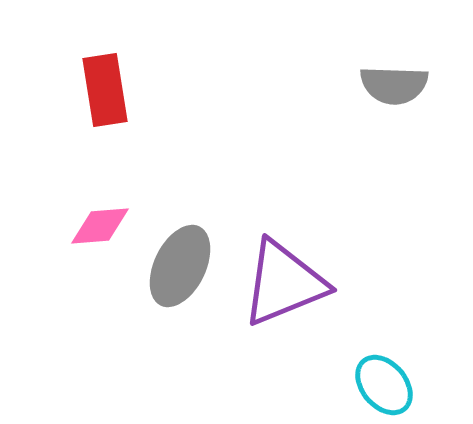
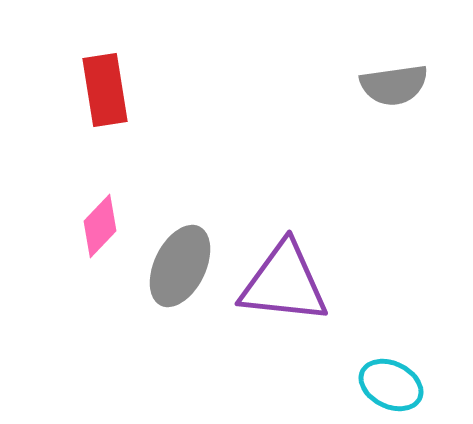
gray semicircle: rotated 10 degrees counterclockwise
pink diamond: rotated 42 degrees counterclockwise
purple triangle: rotated 28 degrees clockwise
cyan ellipse: moved 7 px right; rotated 24 degrees counterclockwise
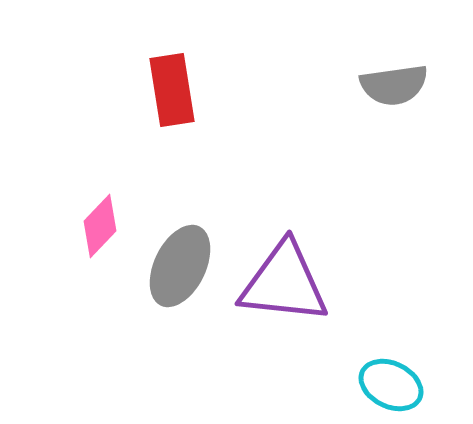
red rectangle: moved 67 px right
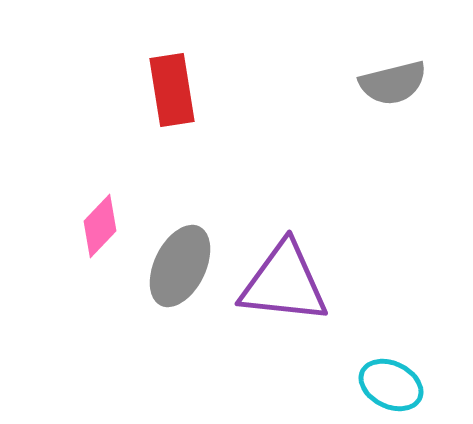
gray semicircle: moved 1 px left, 2 px up; rotated 6 degrees counterclockwise
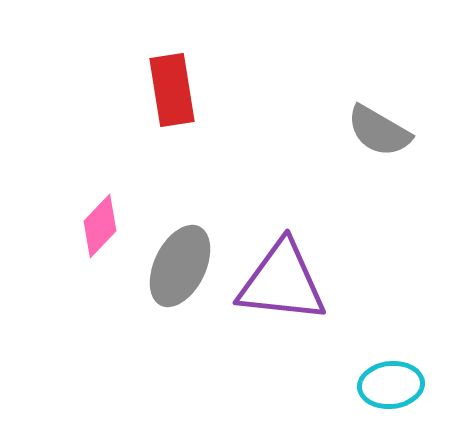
gray semicircle: moved 14 px left, 48 px down; rotated 44 degrees clockwise
purple triangle: moved 2 px left, 1 px up
cyan ellipse: rotated 32 degrees counterclockwise
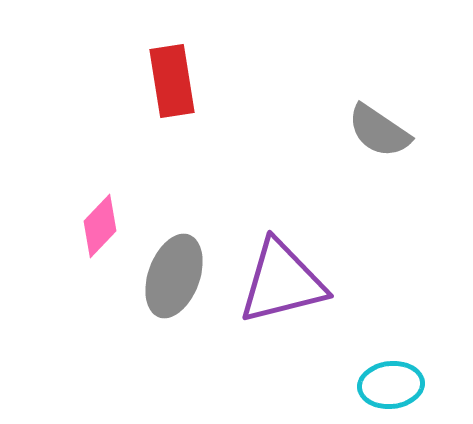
red rectangle: moved 9 px up
gray semicircle: rotated 4 degrees clockwise
gray ellipse: moved 6 px left, 10 px down; rotated 6 degrees counterclockwise
purple triangle: rotated 20 degrees counterclockwise
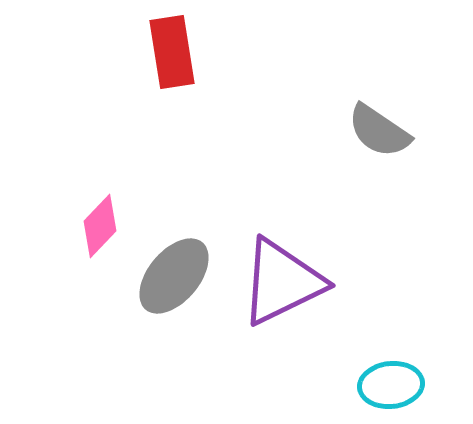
red rectangle: moved 29 px up
gray ellipse: rotated 20 degrees clockwise
purple triangle: rotated 12 degrees counterclockwise
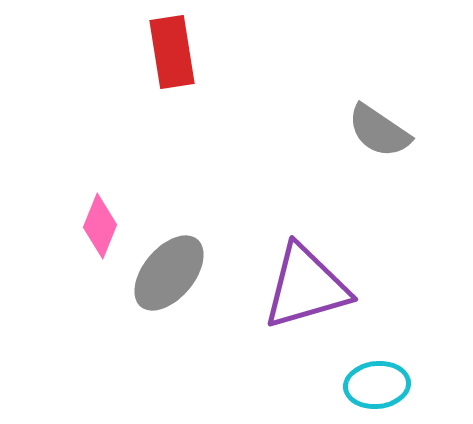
pink diamond: rotated 22 degrees counterclockwise
gray ellipse: moved 5 px left, 3 px up
purple triangle: moved 24 px right, 5 px down; rotated 10 degrees clockwise
cyan ellipse: moved 14 px left
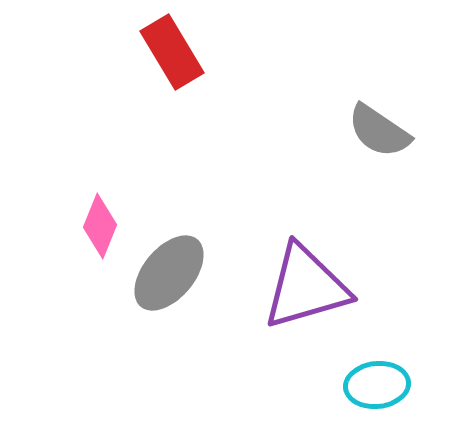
red rectangle: rotated 22 degrees counterclockwise
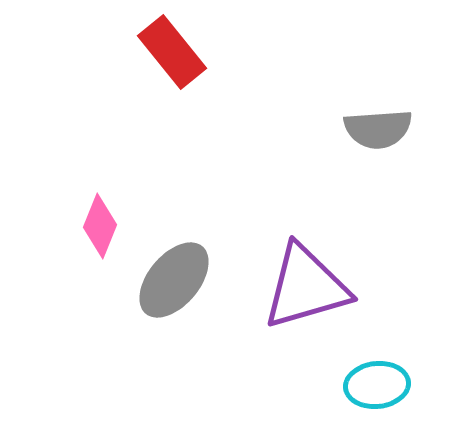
red rectangle: rotated 8 degrees counterclockwise
gray semicircle: moved 1 px left, 2 px up; rotated 38 degrees counterclockwise
gray ellipse: moved 5 px right, 7 px down
